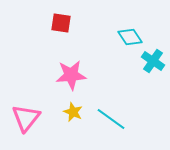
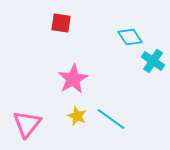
pink star: moved 2 px right, 4 px down; rotated 24 degrees counterclockwise
yellow star: moved 4 px right, 4 px down
pink triangle: moved 1 px right, 6 px down
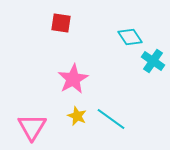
pink triangle: moved 5 px right, 3 px down; rotated 8 degrees counterclockwise
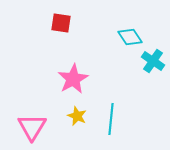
cyan line: rotated 60 degrees clockwise
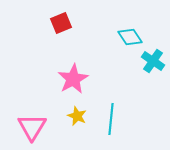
red square: rotated 30 degrees counterclockwise
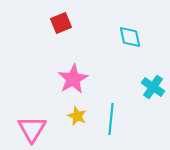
cyan diamond: rotated 20 degrees clockwise
cyan cross: moved 26 px down
pink triangle: moved 2 px down
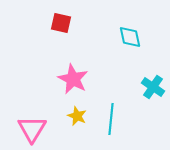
red square: rotated 35 degrees clockwise
pink star: rotated 16 degrees counterclockwise
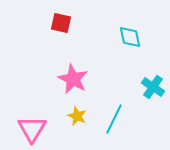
cyan line: moved 3 px right; rotated 20 degrees clockwise
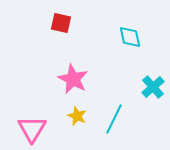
cyan cross: rotated 15 degrees clockwise
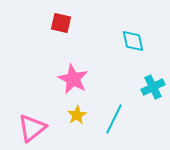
cyan diamond: moved 3 px right, 4 px down
cyan cross: rotated 15 degrees clockwise
yellow star: moved 1 px up; rotated 18 degrees clockwise
pink triangle: moved 1 px up; rotated 20 degrees clockwise
